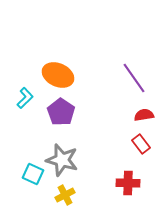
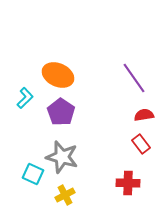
gray star: moved 3 px up
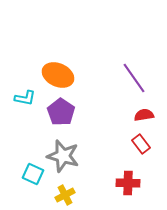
cyan L-shape: rotated 55 degrees clockwise
gray star: moved 1 px right, 1 px up
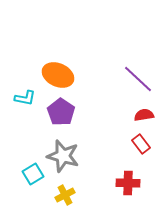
purple line: moved 4 px right, 1 px down; rotated 12 degrees counterclockwise
cyan square: rotated 35 degrees clockwise
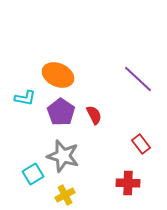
red semicircle: moved 50 px left; rotated 72 degrees clockwise
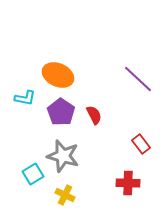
yellow cross: rotated 36 degrees counterclockwise
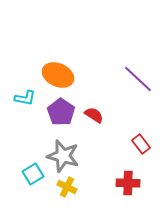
red semicircle: rotated 30 degrees counterclockwise
yellow cross: moved 2 px right, 8 px up
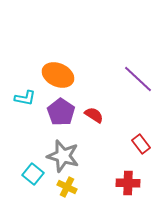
cyan square: rotated 20 degrees counterclockwise
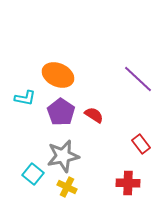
gray star: rotated 28 degrees counterclockwise
